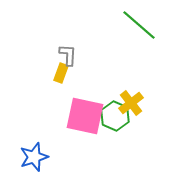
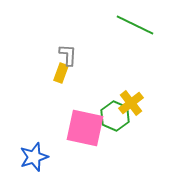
green line: moved 4 px left; rotated 15 degrees counterclockwise
pink square: moved 12 px down
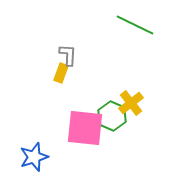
green hexagon: moved 3 px left
pink square: rotated 6 degrees counterclockwise
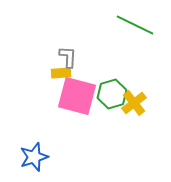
gray L-shape: moved 2 px down
yellow rectangle: rotated 66 degrees clockwise
yellow cross: moved 3 px right
green hexagon: moved 22 px up; rotated 20 degrees clockwise
pink square: moved 8 px left, 32 px up; rotated 9 degrees clockwise
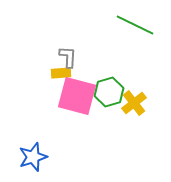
green hexagon: moved 3 px left, 2 px up
blue star: moved 1 px left
